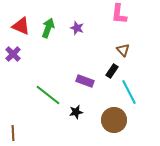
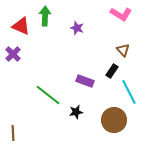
pink L-shape: moved 2 px right; rotated 65 degrees counterclockwise
green arrow: moved 3 px left, 12 px up; rotated 18 degrees counterclockwise
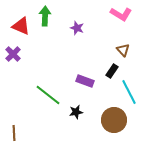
brown line: moved 1 px right
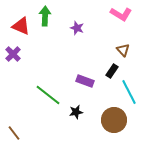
brown line: rotated 35 degrees counterclockwise
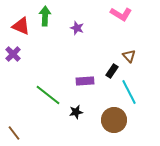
brown triangle: moved 6 px right, 6 px down
purple rectangle: rotated 24 degrees counterclockwise
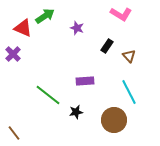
green arrow: rotated 54 degrees clockwise
red triangle: moved 2 px right, 2 px down
black rectangle: moved 5 px left, 25 px up
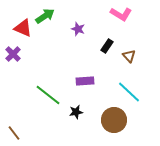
purple star: moved 1 px right, 1 px down
cyan line: rotated 20 degrees counterclockwise
